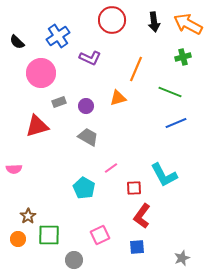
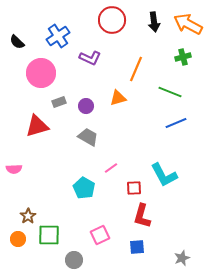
red L-shape: rotated 20 degrees counterclockwise
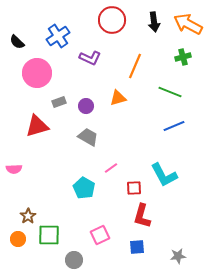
orange line: moved 1 px left, 3 px up
pink circle: moved 4 px left
blue line: moved 2 px left, 3 px down
gray star: moved 4 px left, 2 px up; rotated 14 degrees clockwise
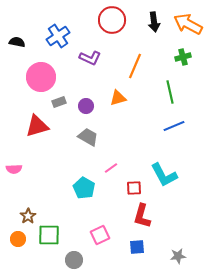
black semicircle: rotated 147 degrees clockwise
pink circle: moved 4 px right, 4 px down
green line: rotated 55 degrees clockwise
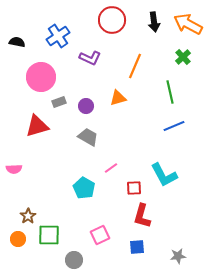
green cross: rotated 28 degrees counterclockwise
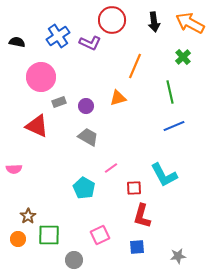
orange arrow: moved 2 px right, 1 px up
purple L-shape: moved 15 px up
red triangle: rotated 40 degrees clockwise
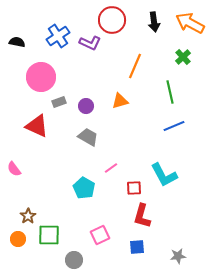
orange triangle: moved 2 px right, 3 px down
pink semicircle: rotated 56 degrees clockwise
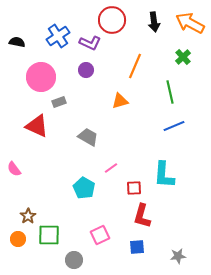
purple circle: moved 36 px up
cyan L-shape: rotated 32 degrees clockwise
